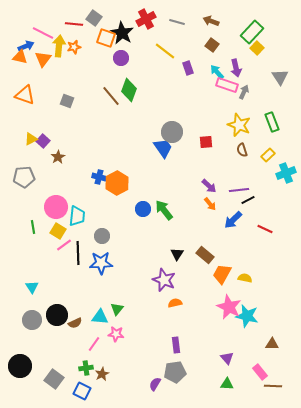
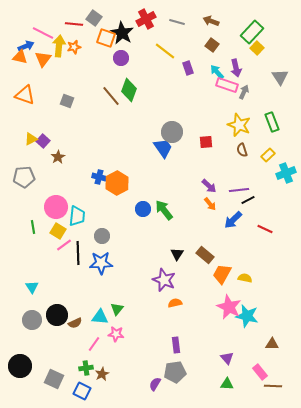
gray square at (54, 379): rotated 12 degrees counterclockwise
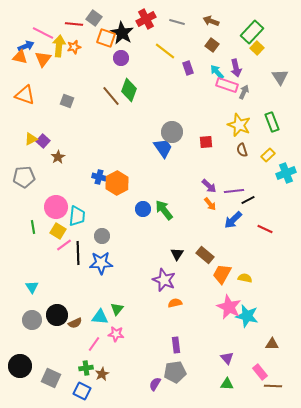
purple line at (239, 190): moved 5 px left, 1 px down
gray square at (54, 379): moved 3 px left, 1 px up
